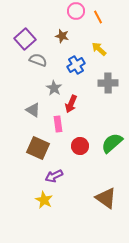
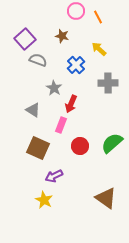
blue cross: rotated 12 degrees counterclockwise
pink rectangle: moved 3 px right, 1 px down; rotated 28 degrees clockwise
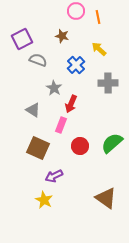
orange line: rotated 16 degrees clockwise
purple square: moved 3 px left; rotated 15 degrees clockwise
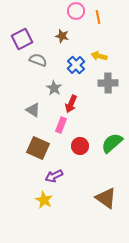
yellow arrow: moved 7 px down; rotated 28 degrees counterclockwise
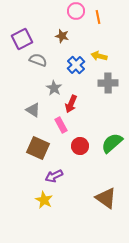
pink rectangle: rotated 49 degrees counterclockwise
